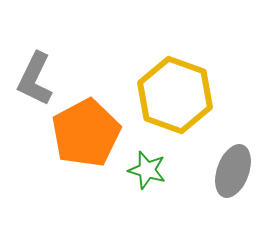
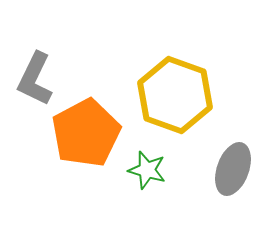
gray ellipse: moved 2 px up
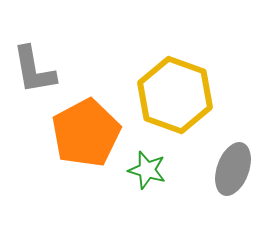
gray L-shape: moved 1 px left, 9 px up; rotated 36 degrees counterclockwise
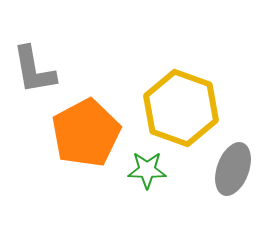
yellow hexagon: moved 6 px right, 13 px down
green star: rotated 15 degrees counterclockwise
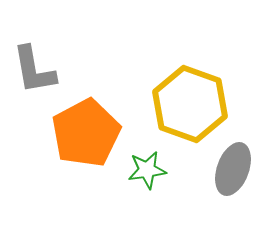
yellow hexagon: moved 9 px right, 4 px up
green star: rotated 9 degrees counterclockwise
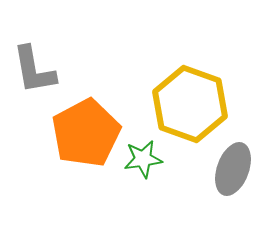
green star: moved 4 px left, 11 px up
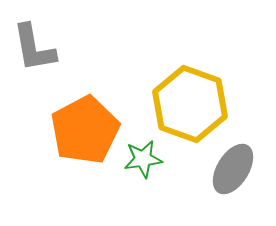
gray L-shape: moved 22 px up
orange pentagon: moved 1 px left, 3 px up
gray ellipse: rotated 12 degrees clockwise
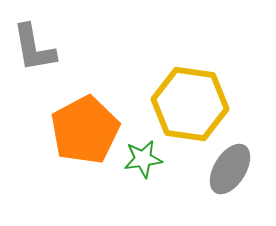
yellow hexagon: rotated 12 degrees counterclockwise
gray ellipse: moved 3 px left
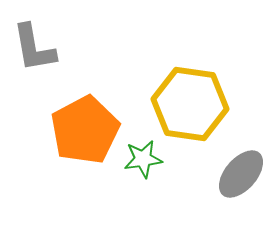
gray ellipse: moved 11 px right, 5 px down; rotated 9 degrees clockwise
